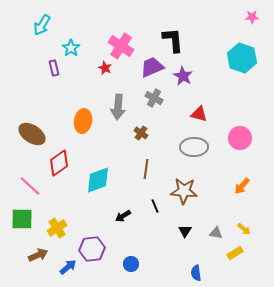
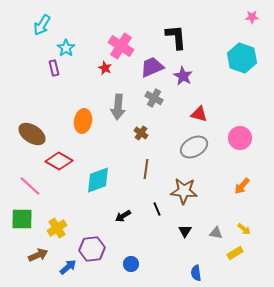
black L-shape: moved 3 px right, 3 px up
cyan star: moved 5 px left
gray ellipse: rotated 28 degrees counterclockwise
red diamond: moved 2 px up; rotated 64 degrees clockwise
black line: moved 2 px right, 3 px down
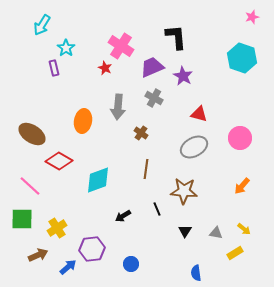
pink star: rotated 16 degrees counterclockwise
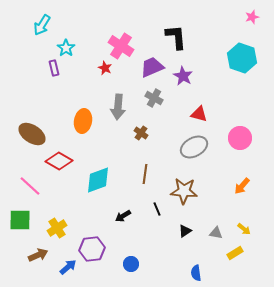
brown line: moved 1 px left, 5 px down
green square: moved 2 px left, 1 px down
black triangle: rotated 24 degrees clockwise
